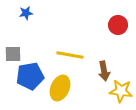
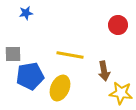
yellow star: moved 2 px down
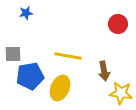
red circle: moved 1 px up
yellow line: moved 2 px left, 1 px down
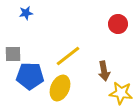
yellow line: rotated 48 degrees counterclockwise
blue pentagon: rotated 12 degrees clockwise
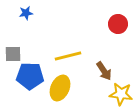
yellow line: rotated 24 degrees clockwise
brown arrow: rotated 24 degrees counterclockwise
yellow star: moved 1 px down
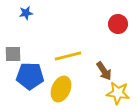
yellow ellipse: moved 1 px right, 1 px down
yellow star: moved 3 px left, 1 px up
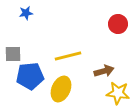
brown arrow: rotated 72 degrees counterclockwise
blue pentagon: rotated 8 degrees counterclockwise
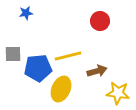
red circle: moved 18 px left, 3 px up
brown arrow: moved 7 px left
blue pentagon: moved 8 px right, 8 px up
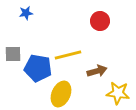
yellow line: moved 1 px up
blue pentagon: rotated 16 degrees clockwise
yellow ellipse: moved 5 px down
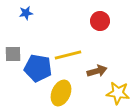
yellow ellipse: moved 1 px up
